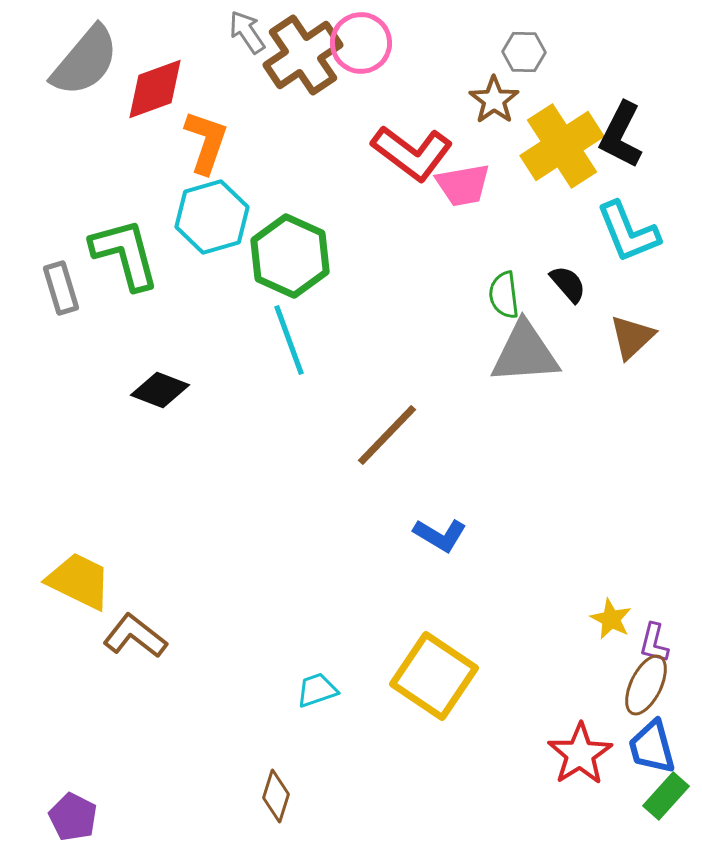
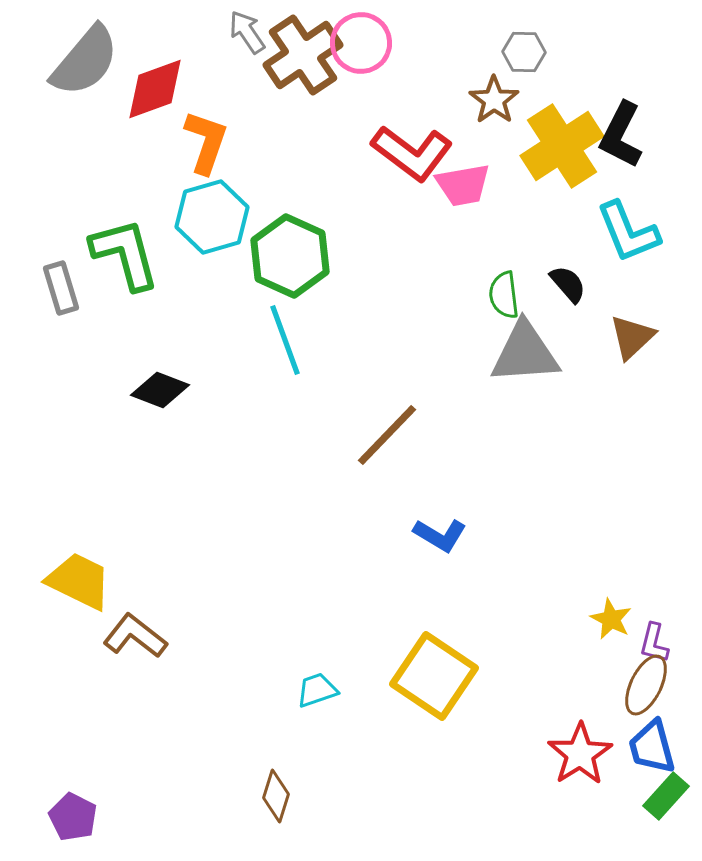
cyan line: moved 4 px left
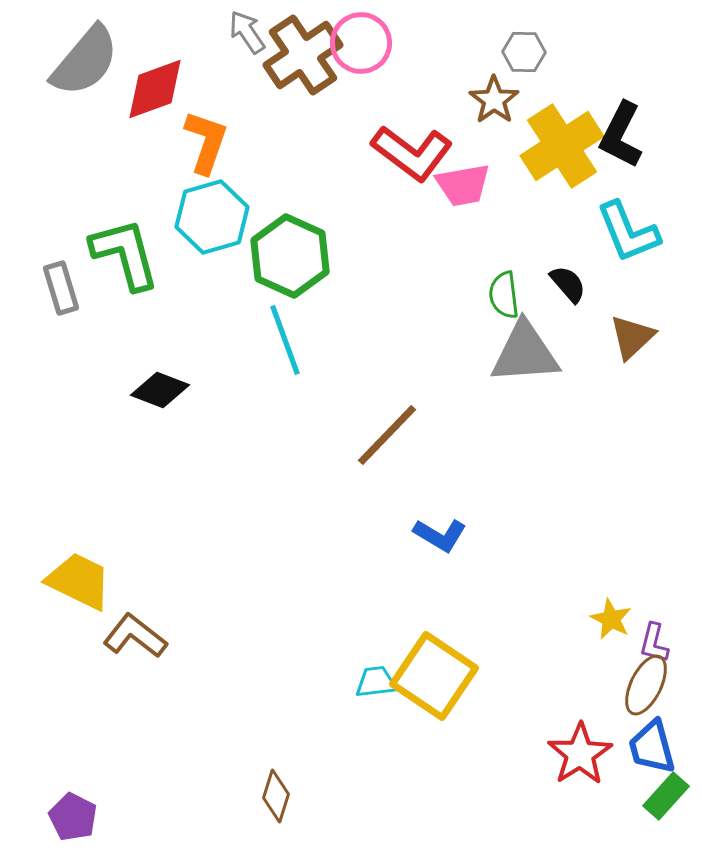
cyan trapezoid: moved 59 px right, 8 px up; rotated 12 degrees clockwise
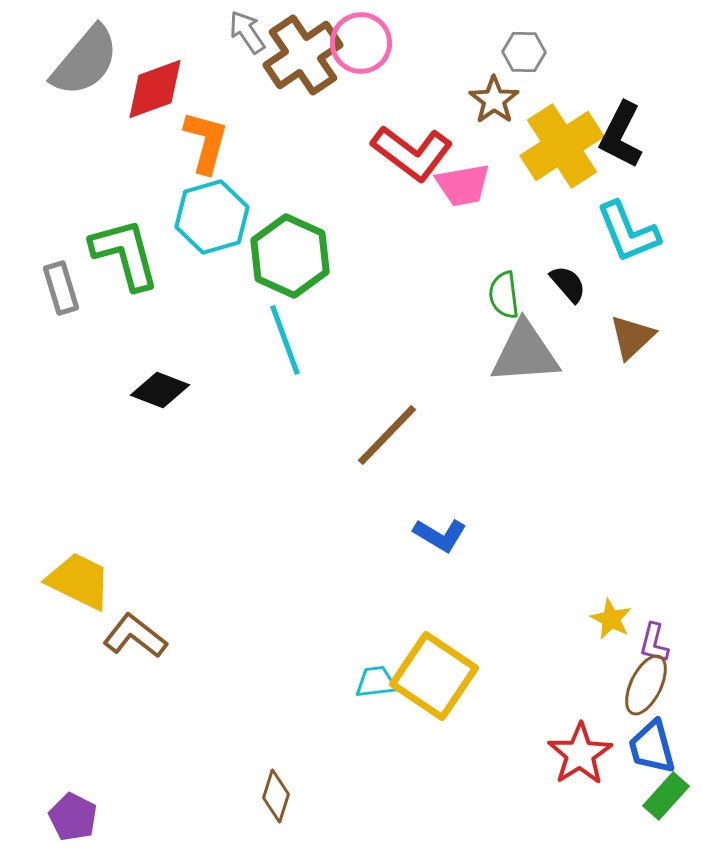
orange L-shape: rotated 4 degrees counterclockwise
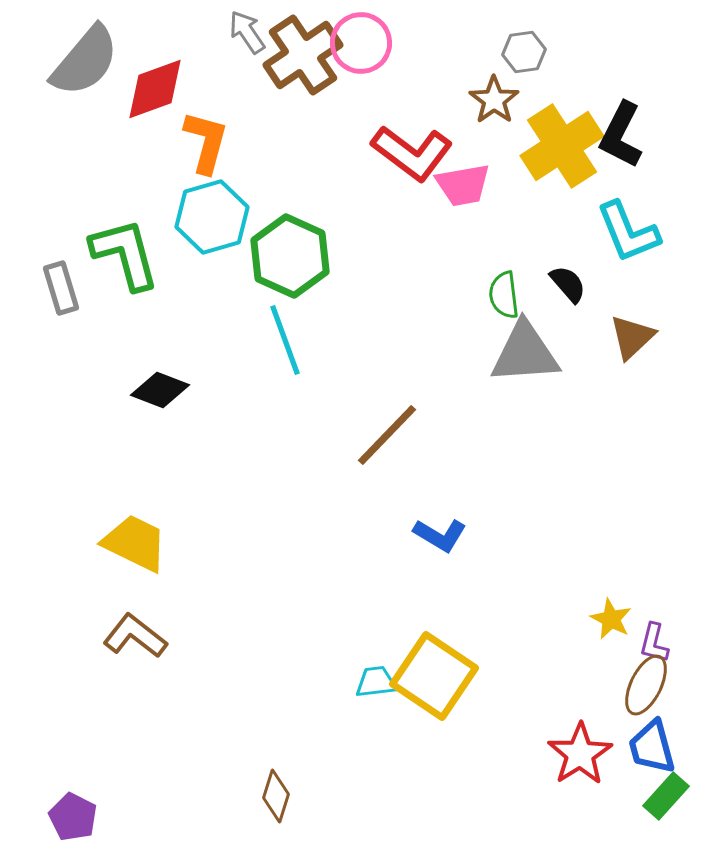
gray hexagon: rotated 9 degrees counterclockwise
yellow trapezoid: moved 56 px right, 38 px up
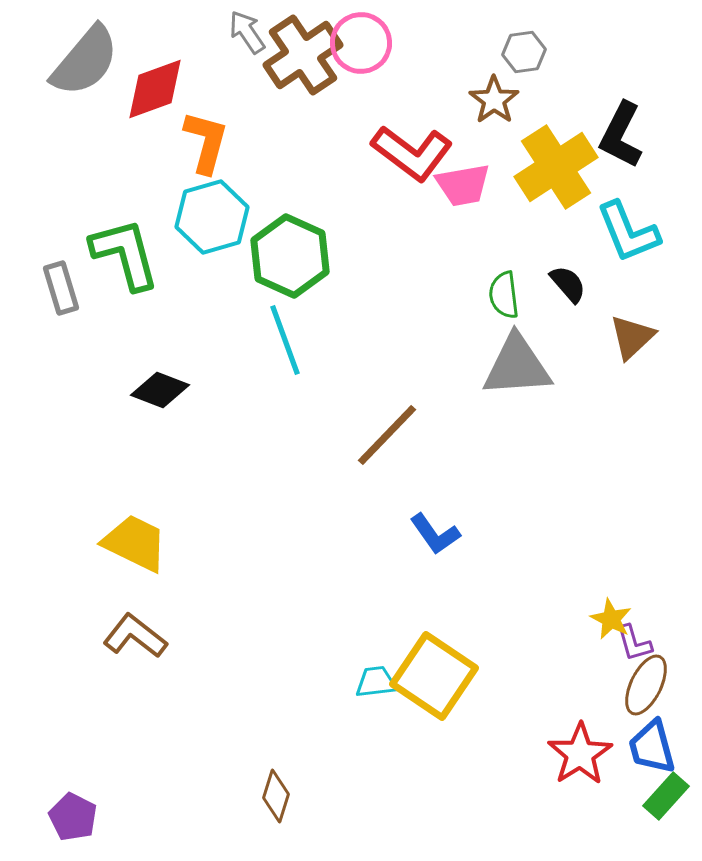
yellow cross: moved 6 px left, 21 px down
gray triangle: moved 8 px left, 13 px down
blue L-shape: moved 5 px left, 1 px up; rotated 24 degrees clockwise
purple L-shape: moved 20 px left; rotated 30 degrees counterclockwise
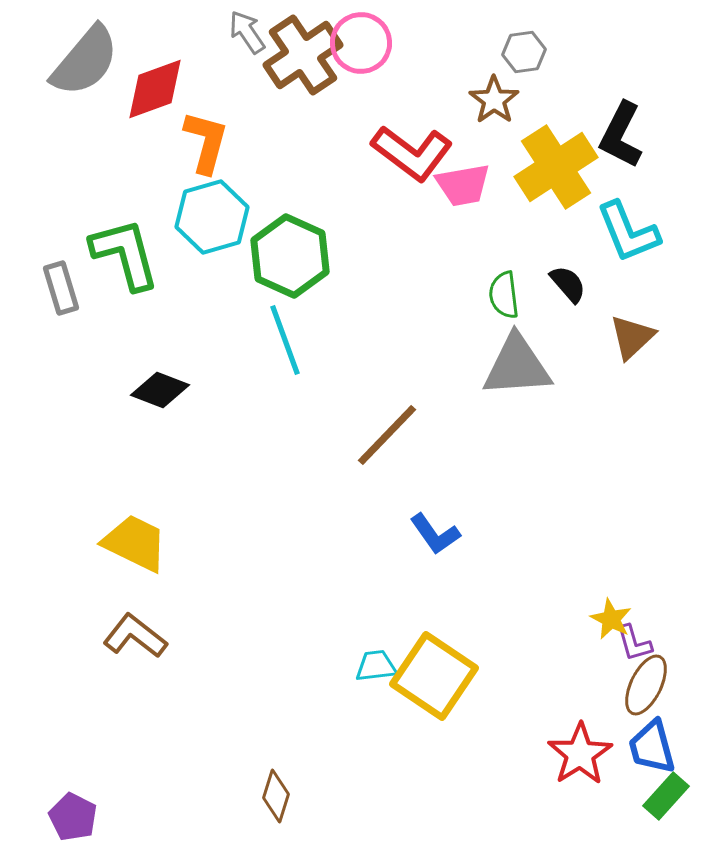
cyan trapezoid: moved 16 px up
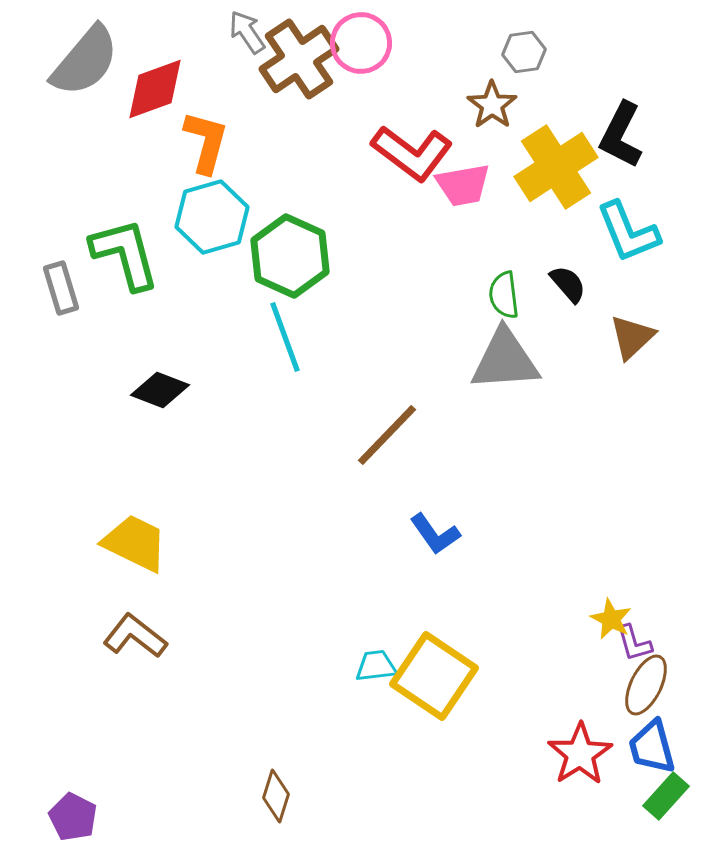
brown cross: moved 4 px left, 4 px down
brown star: moved 2 px left, 5 px down
cyan line: moved 3 px up
gray triangle: moved 12 px left, 6 px up
